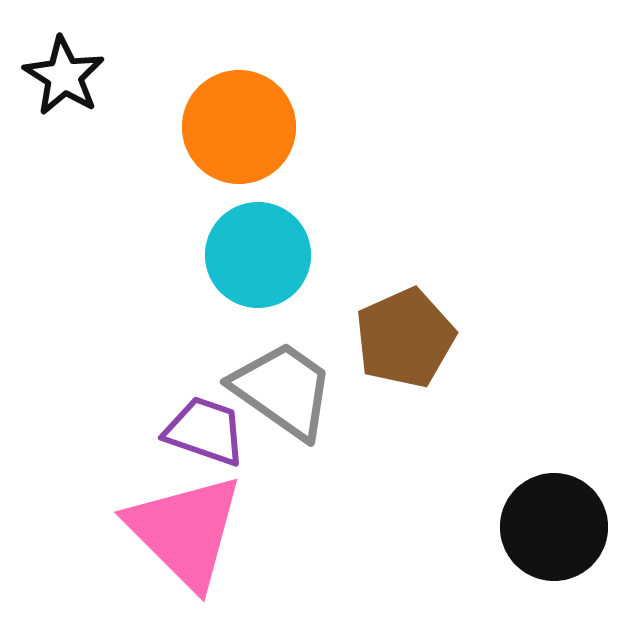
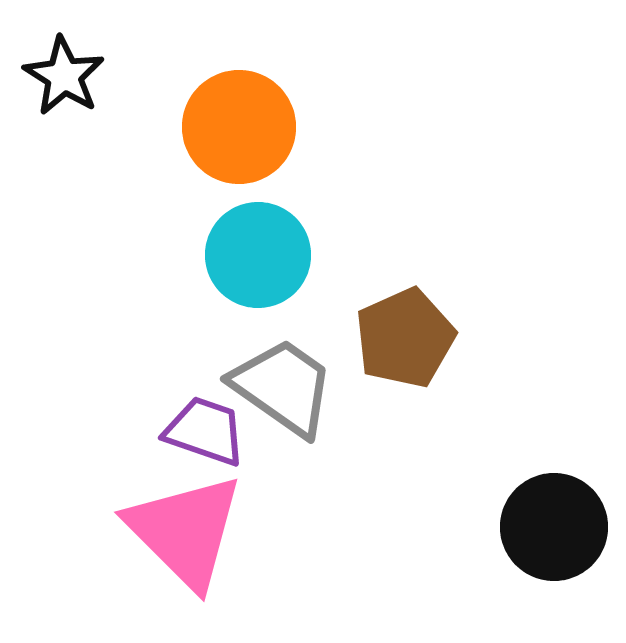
gray trapezoid: moved 3 px up
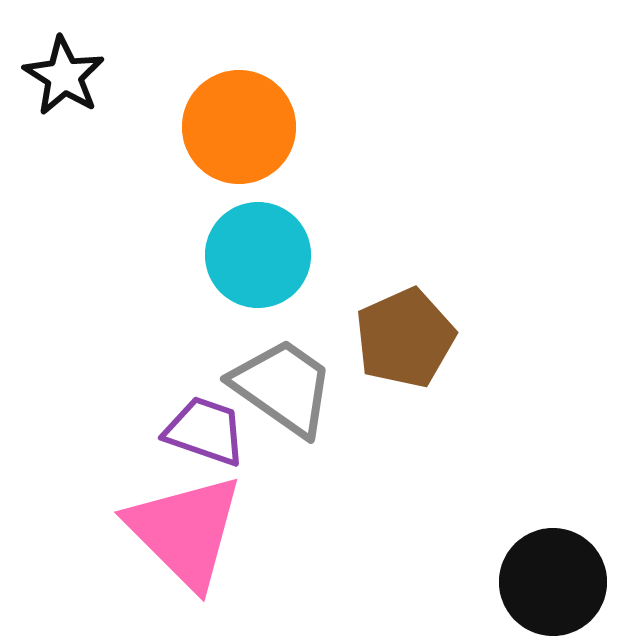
black circle: moved 1 px left, 55 px down
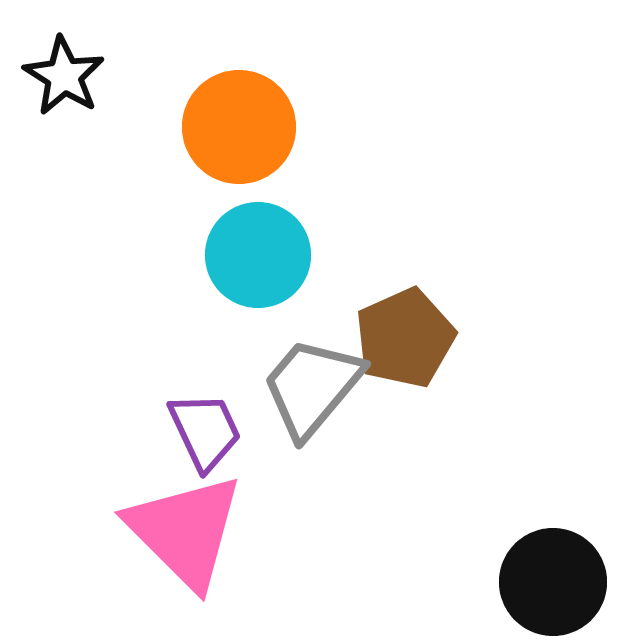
gray trapezoid: moved 29 px right; rotated 85 degrees counterclockwise
purple trapezoid: rotated 46 degrees clockwise
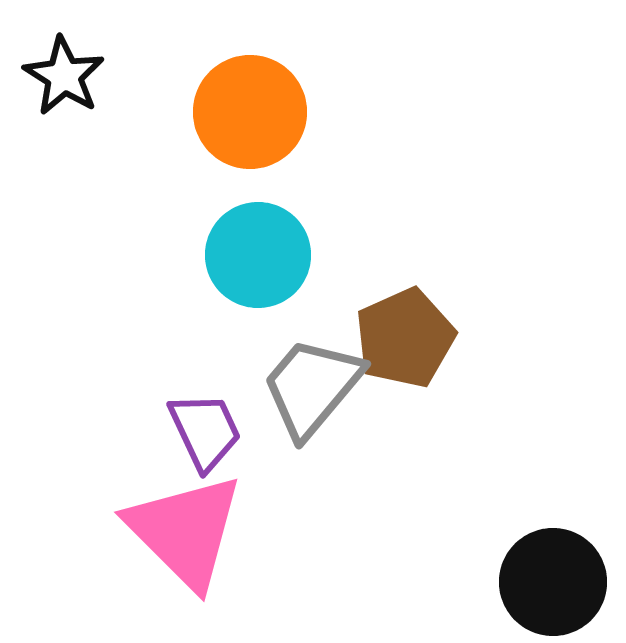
orange circle: moved 11 px right, 15 px up
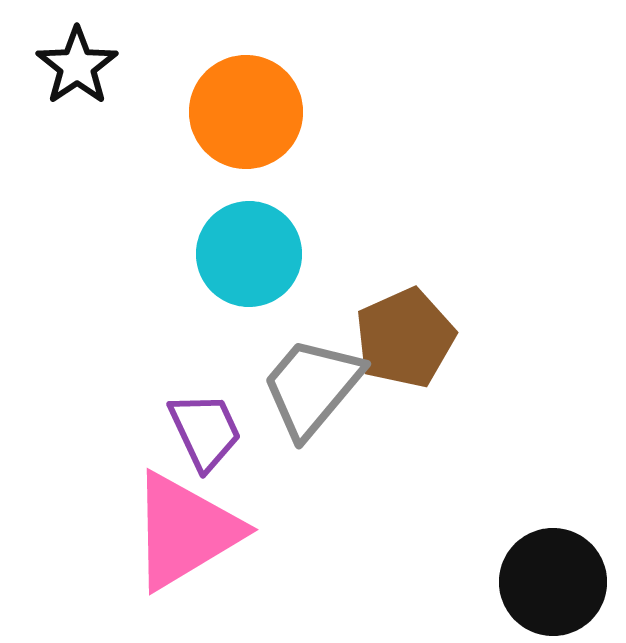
black star: moved 13 px right, 10 px up; rotated 6 degrees clockwise
orange circle: moved 4 px left
cyan circle: moved 9 px left, 1 px up
pink triangle: rotated 44 degrees clockwise
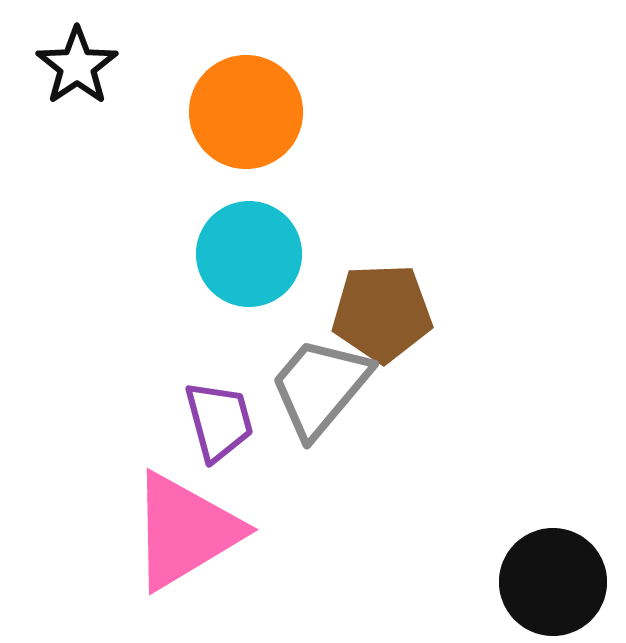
brown pentagon: moved 23 px left, 25 px up; rotated 22 degrees clockwise
gray trapezoid: moved 8 px right
purple trapezoid: moved 14 px right, 10 px up; rotated 10 degrees clockwise
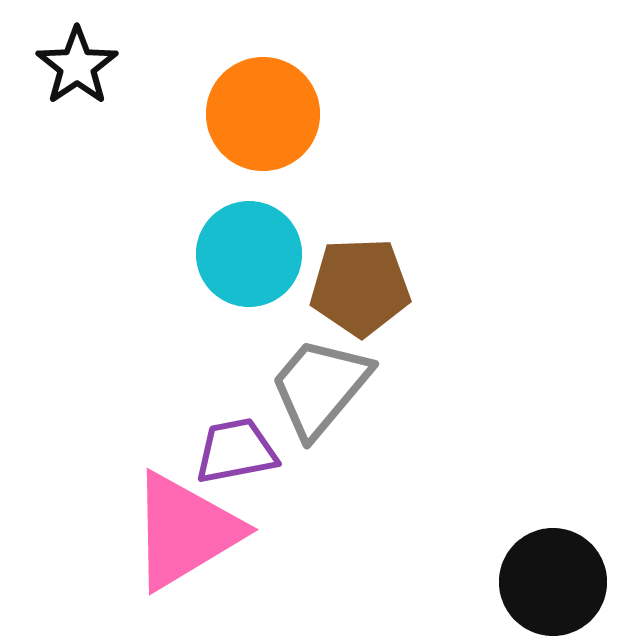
orange circle: moved 17 px right, 2 px down
brown pentagon: moved 22 px left, 26 px up
purple trapezoid: moved 17 px right, 30 px down; rotated 86 degrees counterclockwise
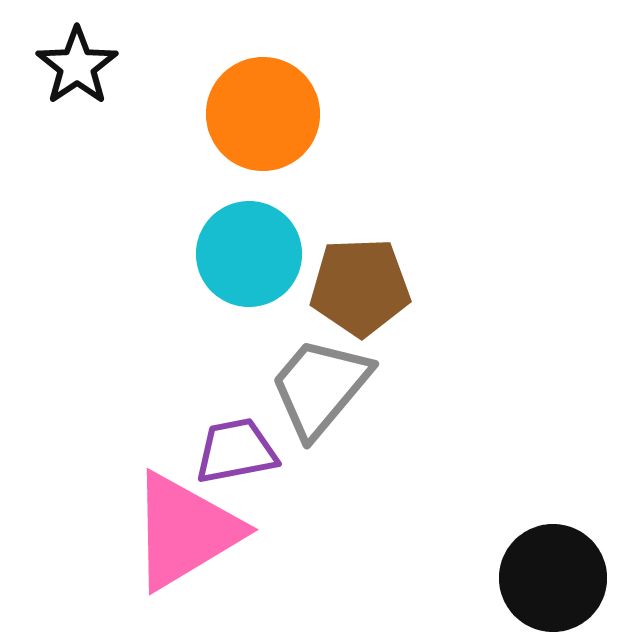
black circle: moved 4 px up
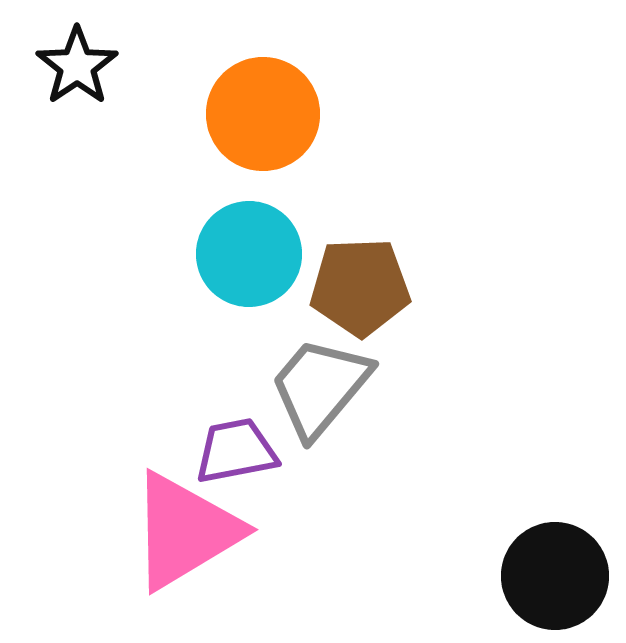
black circle: moved 2 px right, 2 px up
